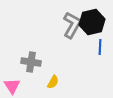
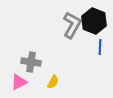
black hexagon: moved 2 px right, 1 px up; rotated 25 degrees counterclockwise
pink triangle: moved 7 px right, 4 px up; rotated 36 degrees clockwise
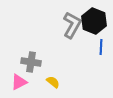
blue line: moved 1 px right
yellow semicircle: rotated 80 degrees counterclockwise
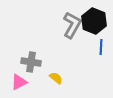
yellow semicircle: moved 3 px right, 4 px up
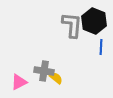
gray L-shape: rotated 24 degrees counterclockwise
gray cross: moved 13 px right, 9 px down
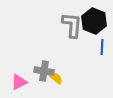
blue line: moved 1 px right
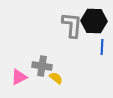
black hexagon: rotated 20 degrees counterclockwise
gray cross: moved 2 px left, 5 px up
pink triangle: moved 5 px up
